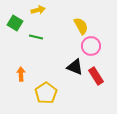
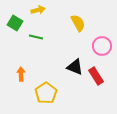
yellow semicircle: moved 3 px left, 3 px up
pink circle: moved 11 px right
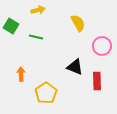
green square: moved 4 px left, 3 px down
red rectangle: moved 1 px right, 5 px down; rotated 30 degrees clockwise
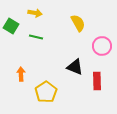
yellow arrow: moved 3 px left, 3 px down; rotated 24 degrees clockwise
yellow pentagon: moved 1 px up
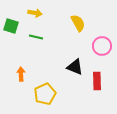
green square: rotated 14 degrees counterclockwise
yellow pentagon: moved 1 px left, 2 px down; rotated 10 degrees clockwise
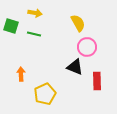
green line: moved 2 px left, 3 px up
pink circle: moved 15 px left, 1 px down
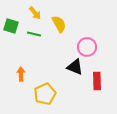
yellow arrow: rotated 40 degrees clockwise
yellow semicircle: moved 19 px left, 1 px down
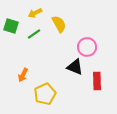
yellow arrow: rotated 104 degrees clockwise
green line: rotated 48 degrees counterclockwise
orange arrow: moved 2 px right, 1 px down; rotated 152 degrees counterclockwise
